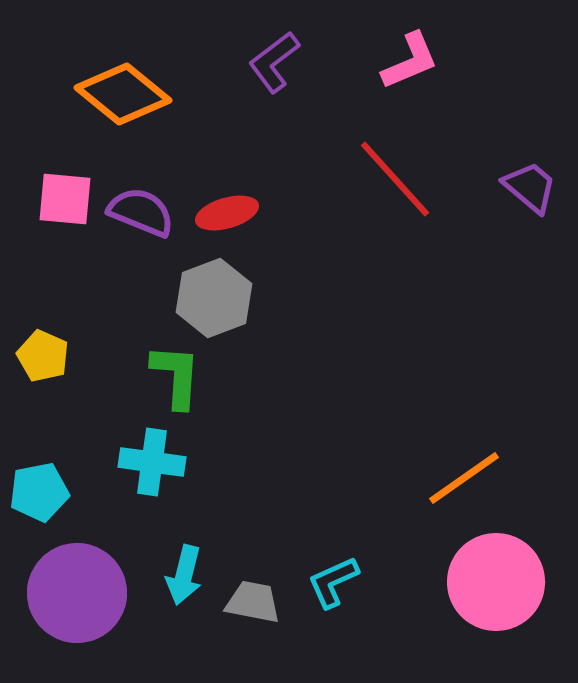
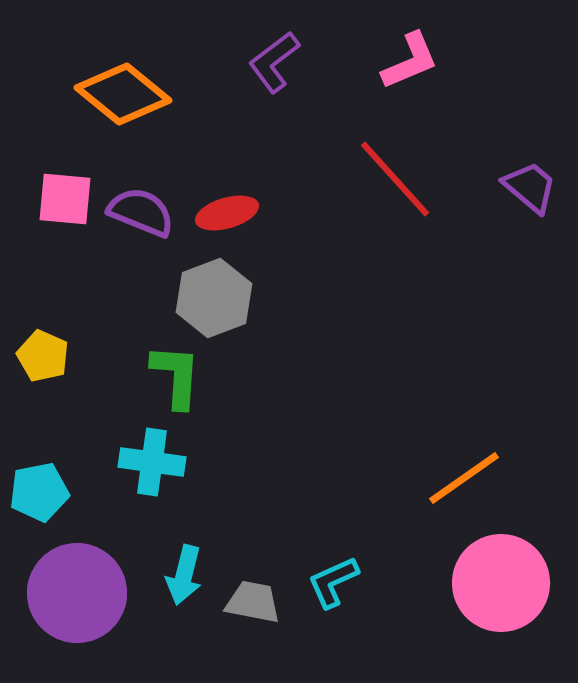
pink circle: moved 5 px right, 1 px down
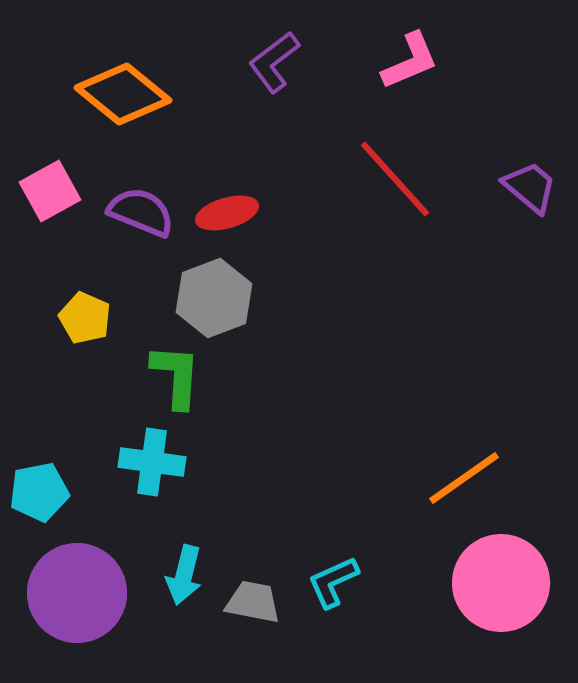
pink square: moved 15 px left, 8 px up; rotated 34 degrees counterclockwise
yellow pentagon: moved 42 px right, 38 px up
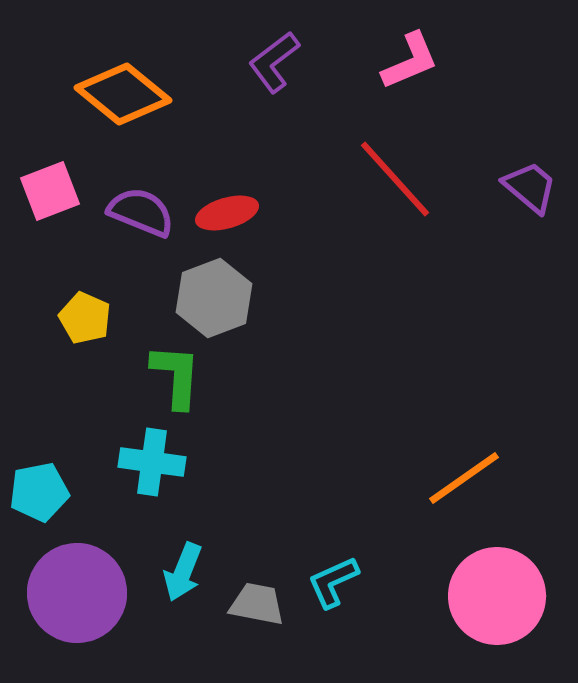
pink square: rotated 8 degrees clockwise
cyan arrow: moved 1 px left, 3 px up; rotated 8 degrees clockwise
pink circle: moved 4 px left, 13 px down
gray trapezoid: moved 4 px right, 2 px down
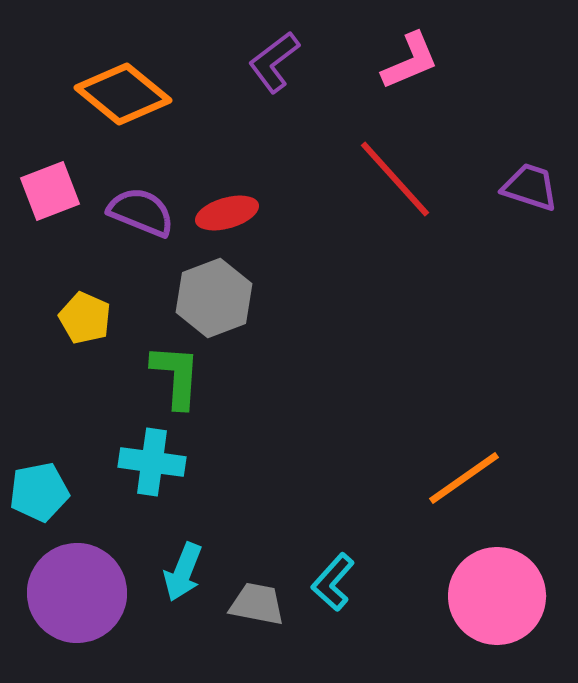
purple trapezoid: rotated 22 degrees counterclockwise
cyan L-shape: rotated 24 degrees counterclockwise
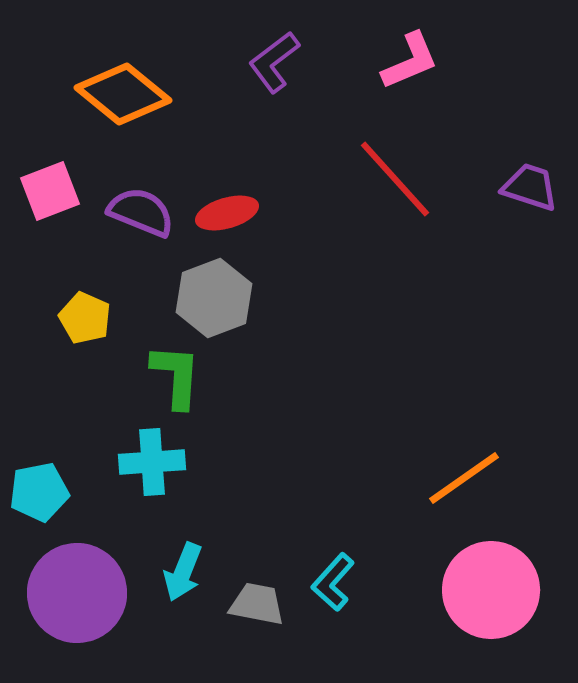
cyan cross: rotated 12 degrees counterclockwise
pink circle: moved 6 px left, 6 px up
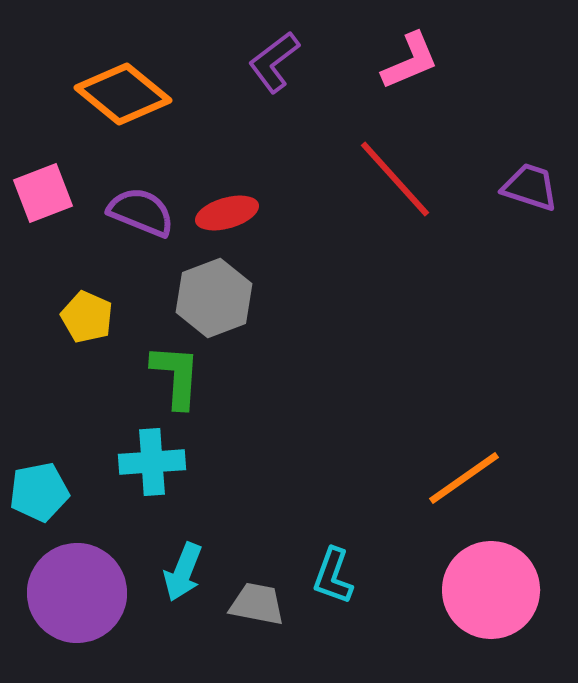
pink square: moved 7 px left, 2 px down
yellow pentagon: moved 2 px right, 1 px up
cyan L-shape: moved 6 px up; rotated 22 degrees counterclockwise
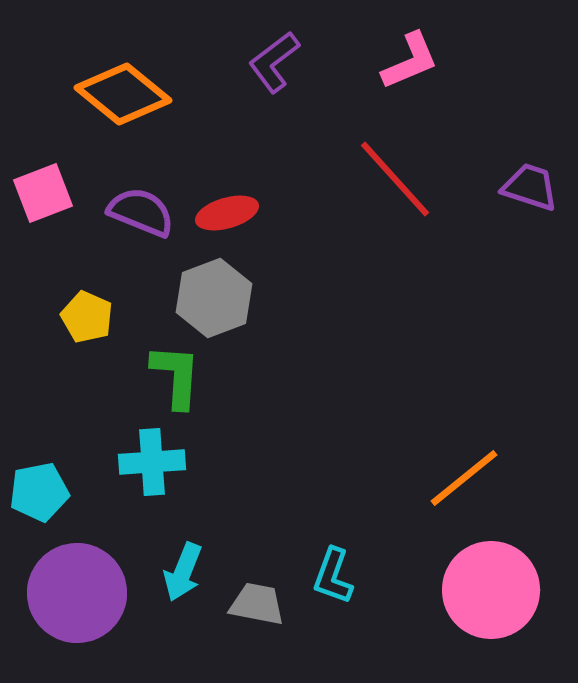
orange line: rotated 4 degrees counterclockwise
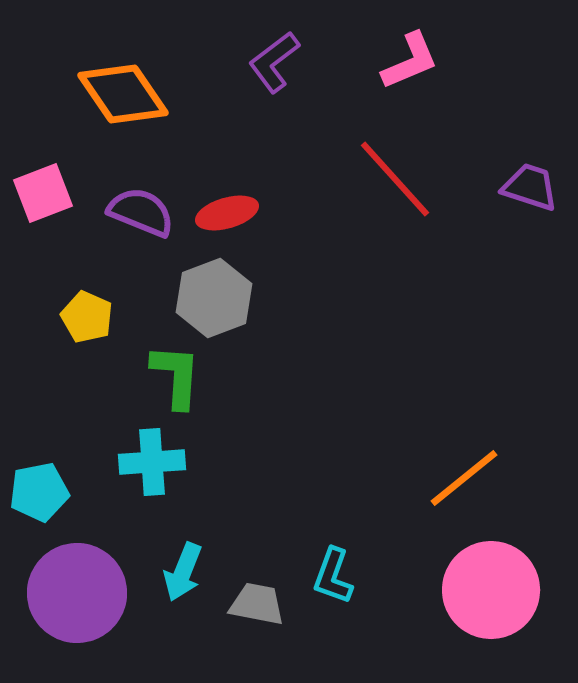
orange diamond: rotated 16 degrees clockwise
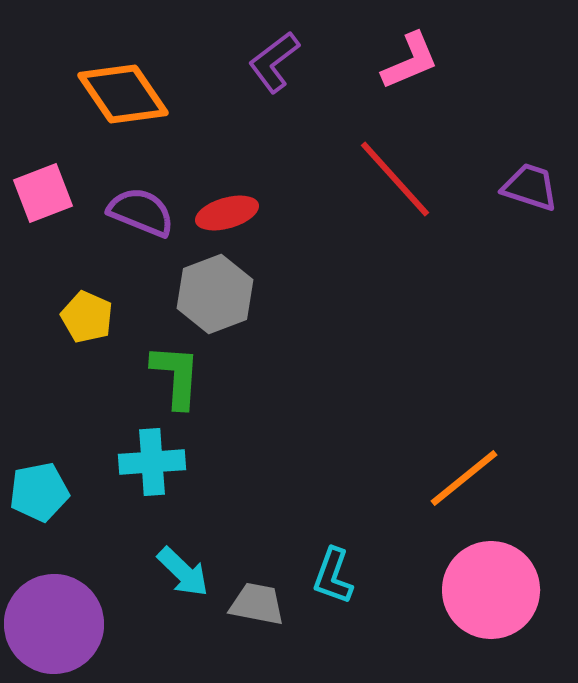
gray hexagon: moved 1 px right, 4 px up
cyan arrow: rotated 68 degrees counterclockwise
purple circle: moved 23 px left, 31 px down
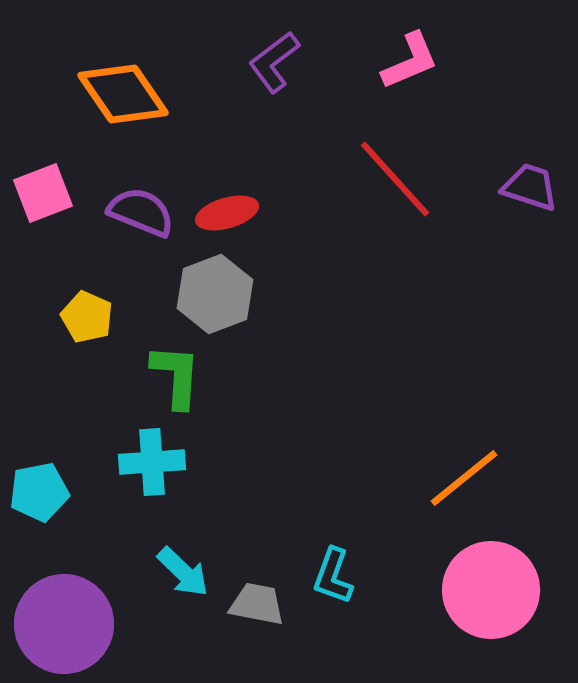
purple circle: moved 10 px right
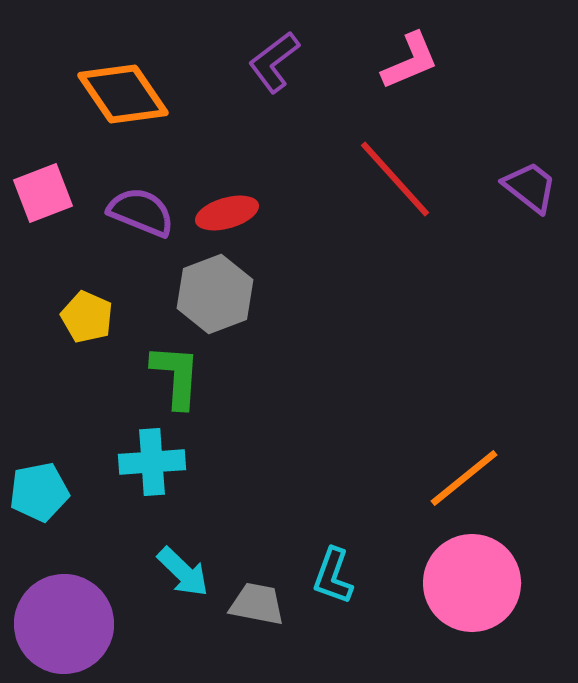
purple trapezoid: rotated 20 degrees clockwise
pink circle: moved 19 px left, 7 px up
